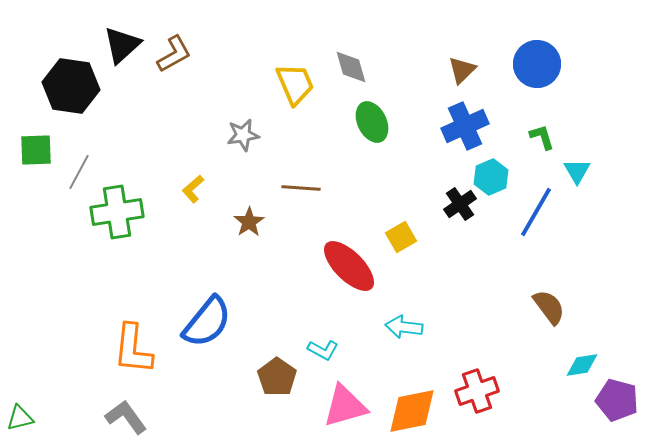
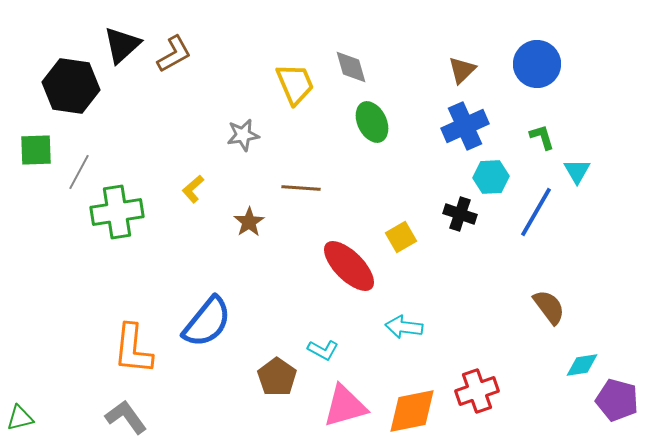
cyan hexagon: rotated 20 degrees clockwise
black cross: moved 10 px down; rotated 36 degrees counterclockwise
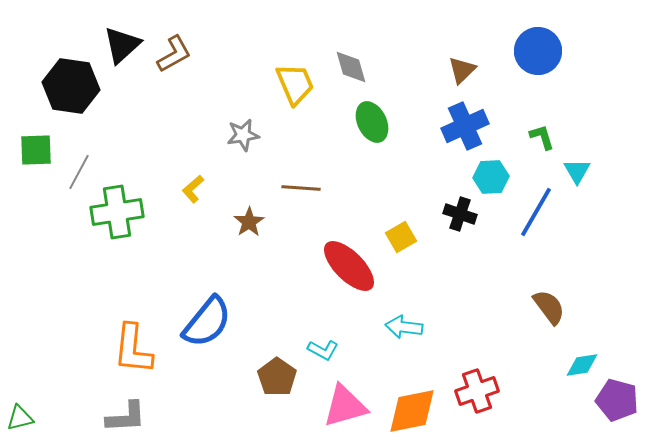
blue circle: moved 1 px right, 13 px up
gray L-shape: rotated 123 degrees clockwise
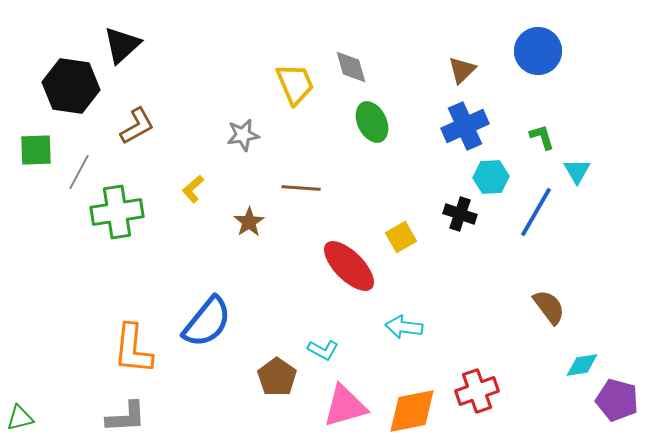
brown L-shape: moved 37 px left, 72 px down
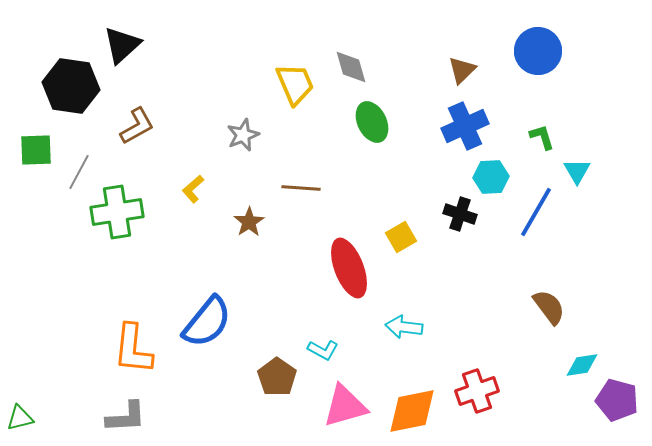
gray star: rotated 12 degrees counterclockwise
red ellipse: moved 2 px down; rotated 24 degrees clockwise
